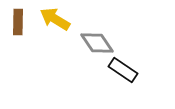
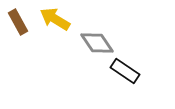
brown rectangle: rotated 30 degrees counterclockwise
black rectangle: moved 2 px right, 1 px down
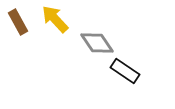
yellow arrow: rotated 16 degrees clockwise
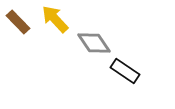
brown rectangle: rotated 15 degrees counterclockwise
gray diamond: moved 3 px left
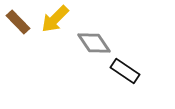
yellow arrow: rotated 92 degrees counterclockwise
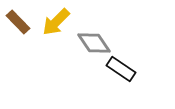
yellow arrow: moved 1 px right, 3 px down
black rectangle: moved 4 px left, 2 px up
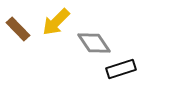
brown rectangle: moved 7 px down
black rectangle: rotated 52 degrees counterclockwise
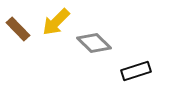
gray diamond: rotated 12 degrees counterclockwise
black rectangle: moved 15 px right, 2 px down
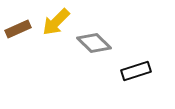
brown rectangle: rotated 70 degrees counterclockwise
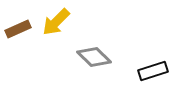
gray diamond: moved 14 px down
black rectangle: moved 17 px right
